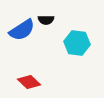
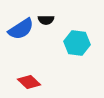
blue semicircle: moved 1 px left, 1 px up
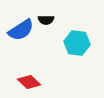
blue semicircle: moved 1 px down
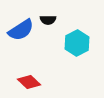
black semicircle: moved 2 px right
cyan hexagon: rotated 25 degrees clockwise
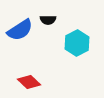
blue semicircle: moved 1 px left
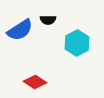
red diamond: moved 6 px right; rotated 10 degrees counterclockwise
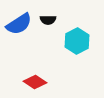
blue semicircle: moved 1 px left, 6 px up
cyan hexagon: moved 2 px up
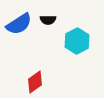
red diamond: rotated 70 degrees counterclockwise
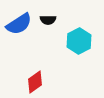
cyan hexagon: moved 2 px right
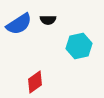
cyan hexagon: moved 5 px down; rotated 15 degrees clockwise
